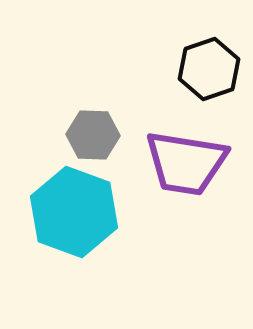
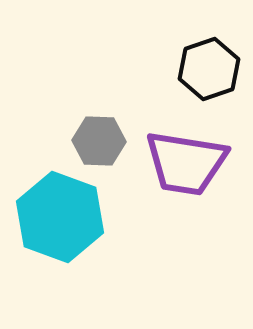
gray hexagon: moved 6 px right, 6 px down
cyan hexagon: moved 14 px left, 5 px down
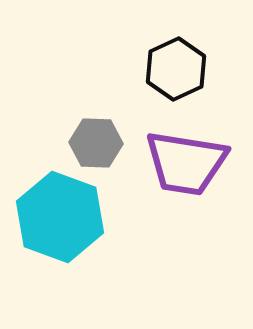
black hexagon: moved 33 px left; rotated 6 degrees counterclockwise
gray hexagon: moved 3 px left, 2 px down
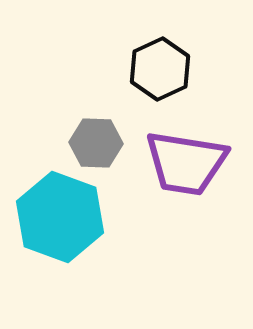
black hexagon: moved 16 px left
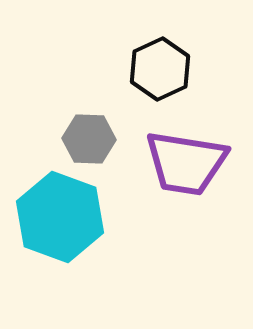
gray hexagon: moved 7 px left, 4 px up
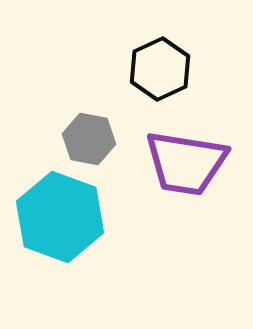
gray hexagon: rotated 9 degrees clockwise
